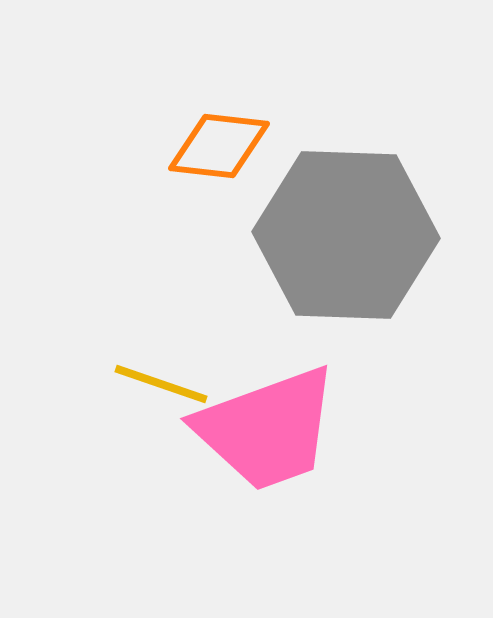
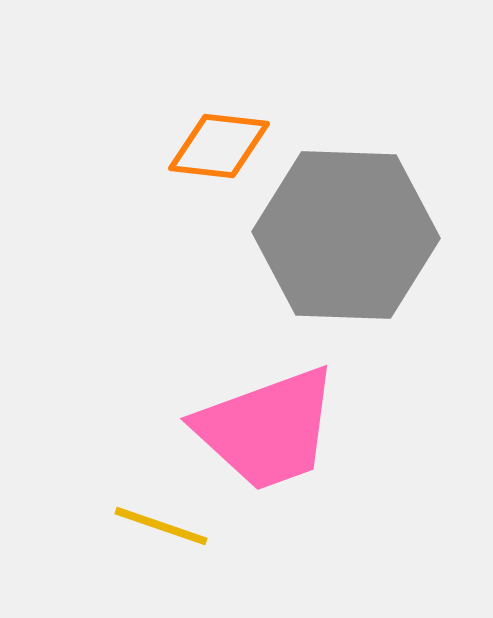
yellow line: moved 142 px down
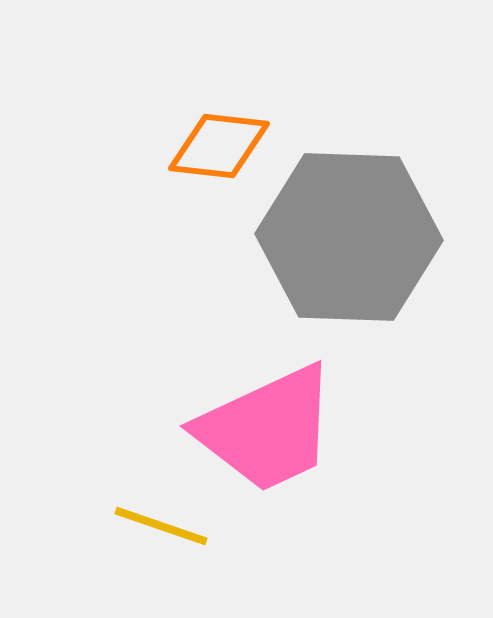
gray hexagon: moved 3 px right, 2 px down
pink trapezoid: rotated 5 degrees counterclockwise
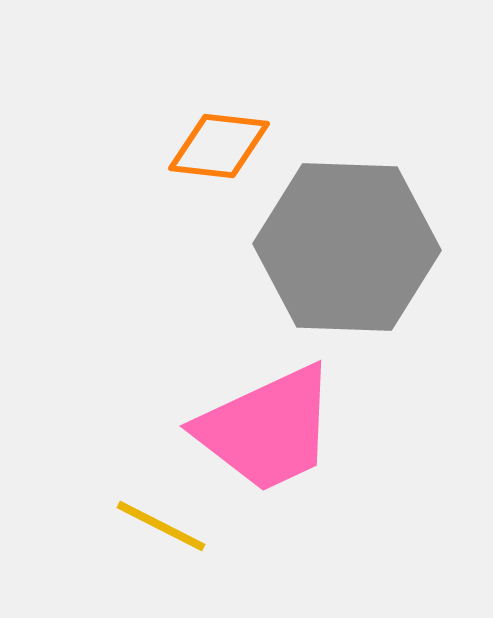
gray hexagon: moved 2 px left, 10 px down
yellow line: rotated 8 degrees clockwise
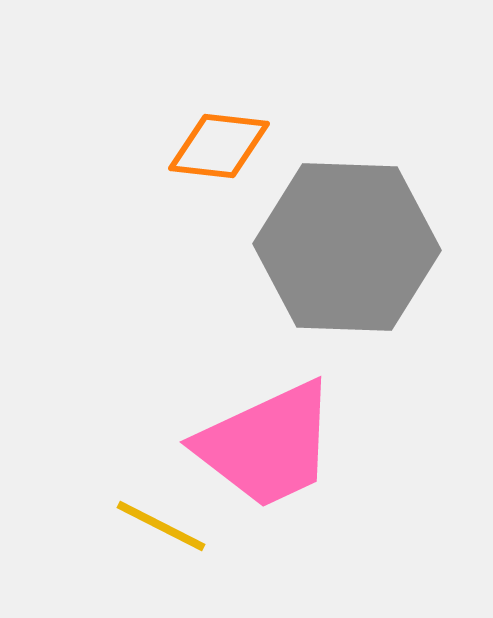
pink trapezoid: moved 16 px down
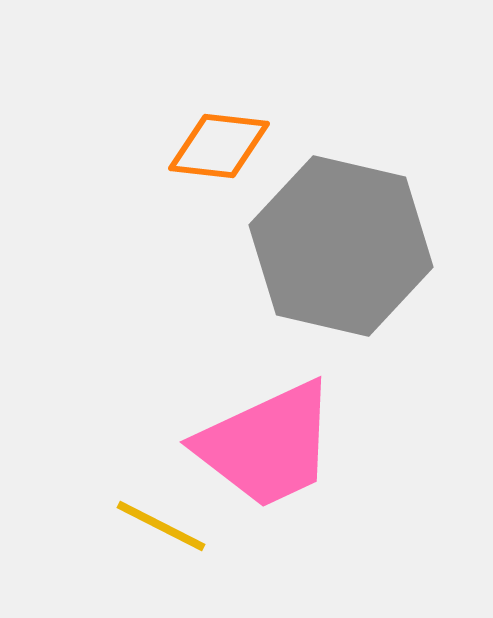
gray hexagon: moved 6 px left, 1 px up; rotated 11 degrees clockwise
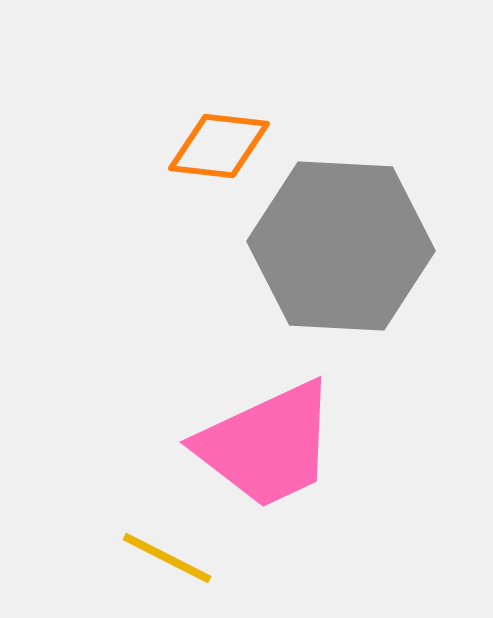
gray hexagon: rotated 10 degrees counterclockwise
yellow line: moved 6 px right, 32 px down
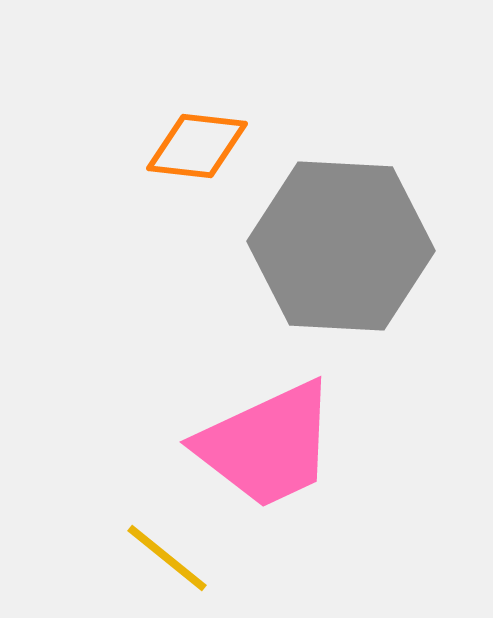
orange diamond: moved 22 px left
yellow line: rotated 12 degrees clockwise
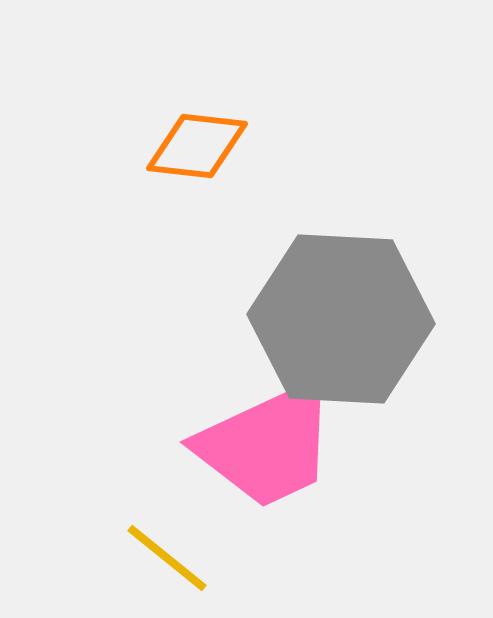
gray hexagon: moved 73 px down
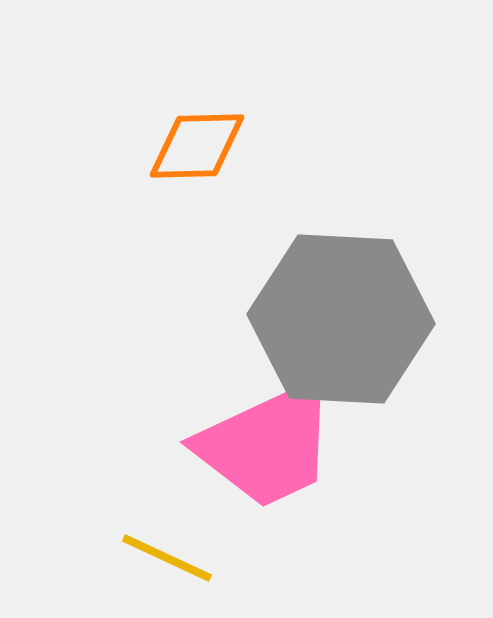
orange diamond: rotated 8 degrees counterclockwise
yellow line: rotated 14 degrees counterclockwise
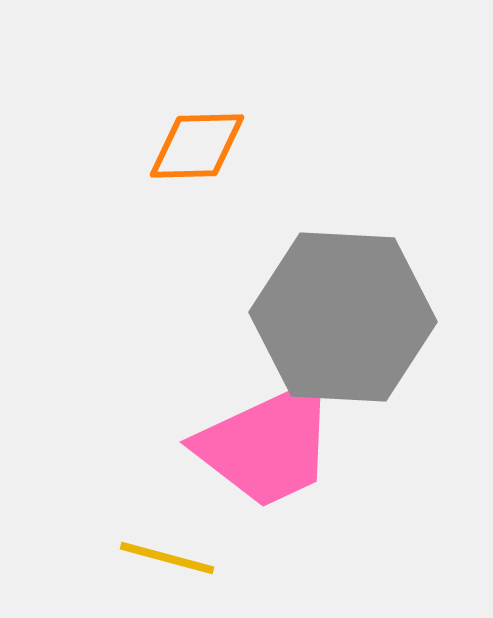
gray hexagon: moved 2 px right, 2 px up
yellow line: rotated 10 degrees counterclockwise
